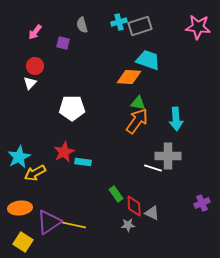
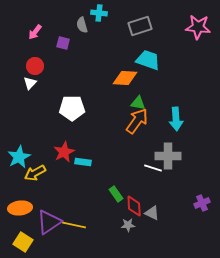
cyan cross: moved 20 px left, 9 px up; rotated 21 degrees clockwise
orange diamond: moved 4 px left, 1 px down
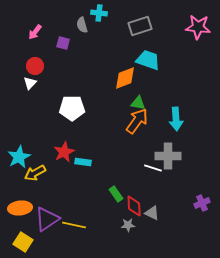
orange diamond: rotated 25 degrees counterclockwise
purple triangle: moved 2 px left, 3 px up
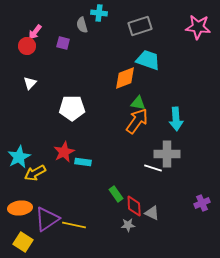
red circle: moved 8 px left, 20 px up
gray cross: moved 1 px left, 2 px up
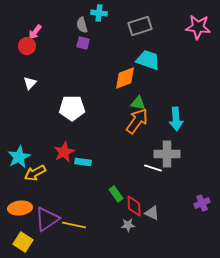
purple square: moved 20 px right
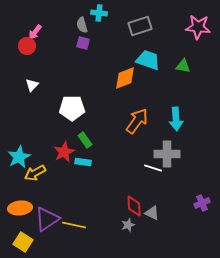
white triangle: moved 2 px right, 2 px down
green triangle: moved 45 px right, 37 px up
green rectangle: moved 31 px left, 54 px up
gray star: rotated 16 degrees counterclockwise
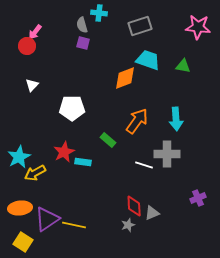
green rectangle: moved 23 px right; rotated 14 degrees counterclockwise
white line: moved 9 px left, 3 px up
purple cross: moved 4 px left, 5 px up
gray triangle: rotated 49 degrees counterclockwise
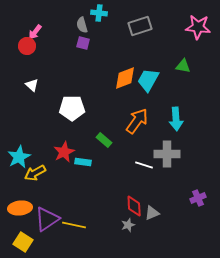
cyan trapezoid: moved 20 px down; rotated 80 degrees counterclockwise
white triangle: rotated 32 degrees counterclockwise
green rectangle: moved 4 px left
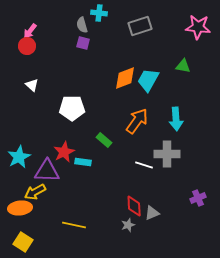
pink arrow: moved 5 px left, 1 px up
yellow arrow: moved 19 px down
purple triangle: moved 48 px up; rotated 36 degrees clockwise
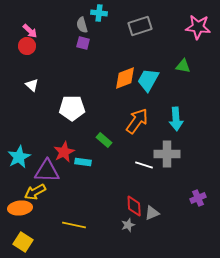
pink arrow: rotated 84 degrees counterclockwise
